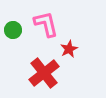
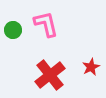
red star: moved 22 px right, 18 px down
red cross: moved 6 px right, 2 px down
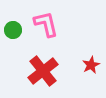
red star: moved 2 px up
red cross: moved 7 px left, 4 px up
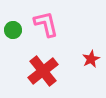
red star: moved 6 px up
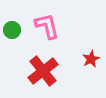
pink L-shape: moved 1 px right, 2 px down
green circle: moved 1 px left
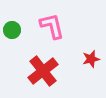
pink L-shape: moved 5 px right
red star: rotated 12 degrees clockwise
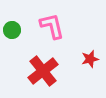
red star: moved 1 px left
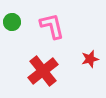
green circle: moved 8 px up
